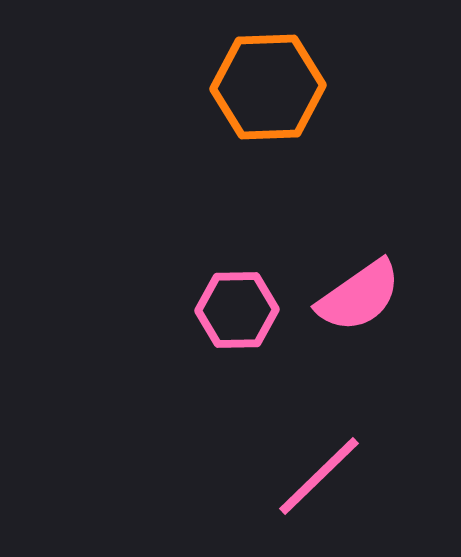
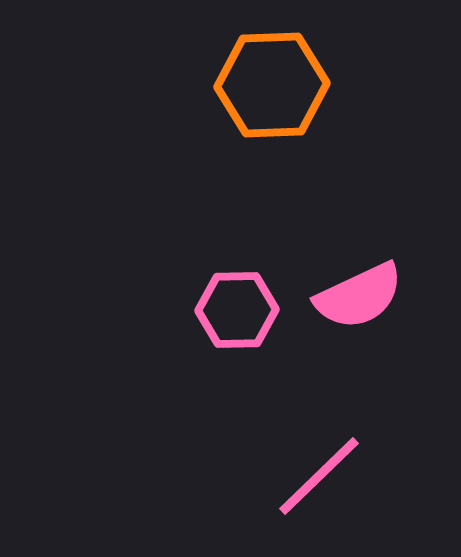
orange hexagon: moved 4 px right, 2 px up
pink semicircle: rotated 10 degrees clockwise
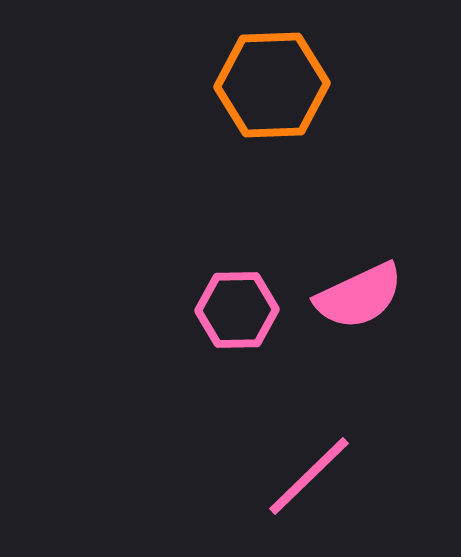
pink line: moved 10 px left
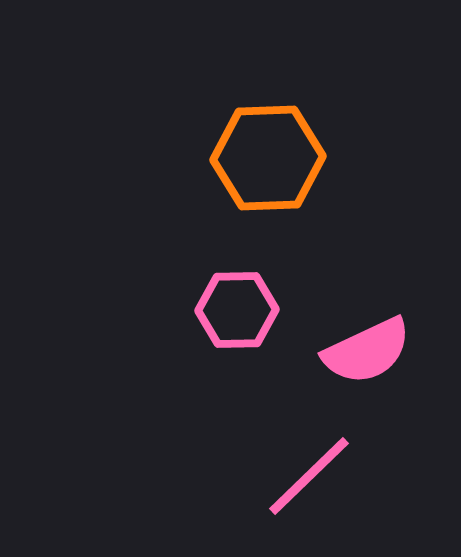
orange hexagon: moved 4 px left, 73 px down
pink semicircle: moved 8 px right, 55 px down
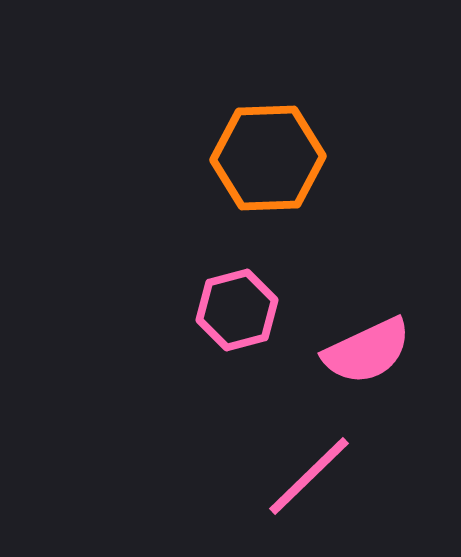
pink hexagon: rotated 14 degrees counterclockwise
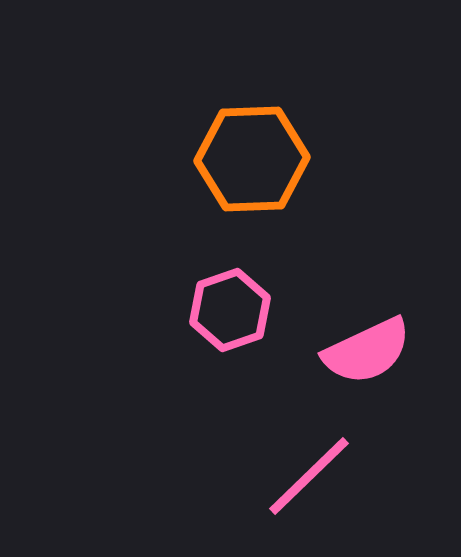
orange hexagon: moved 16 px left, 1 px down
pink hexagon: moved 7 px left; rotated 4 degrees counterclockwise
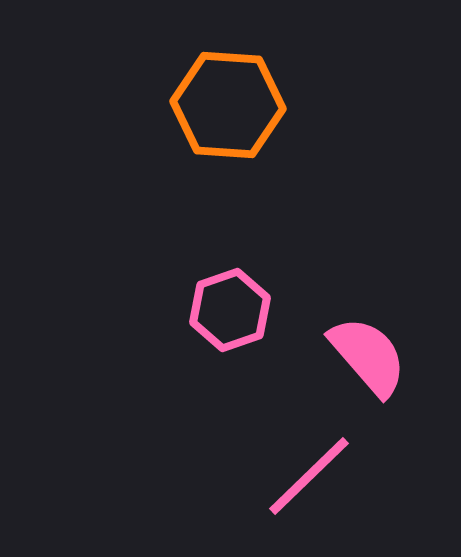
orange hexagon: moved 24 px left, 54 px up; rotated 6 degrees clockwise
pink semicircle: moved 1 px right, 5 px down; rotated 106 degrees counterclockwise
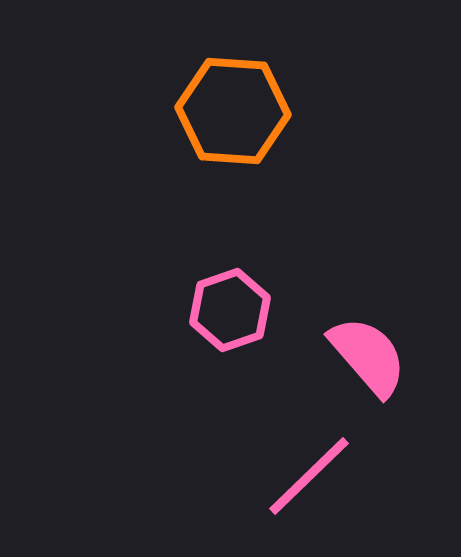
orange hexagon: moved 5 px right, 6 px down
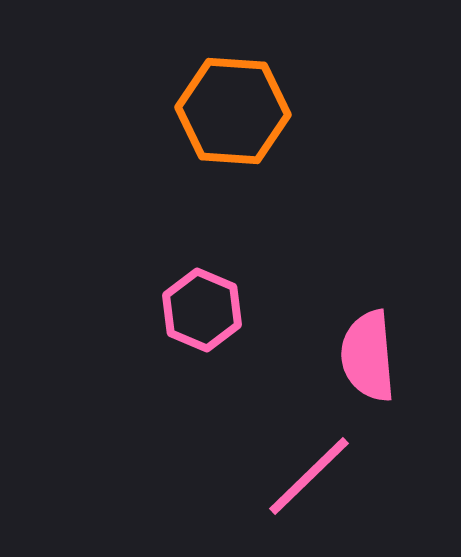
pink hexagon: moved 28 px left; rotated 18 degrees counterclockwise
pink semicircle: rotated 144 degrees counterclockwise
